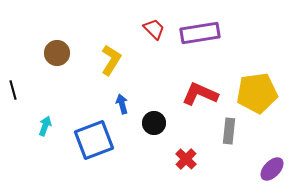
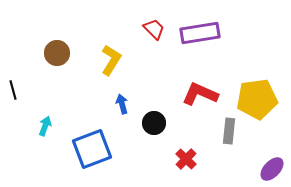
yellow pentagon: moved 6 px down
blue square: moved 2 px left, 9 px down
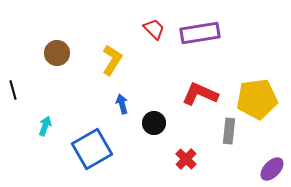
yellow L-shape: moved 1 px right
blue square: rotated 9 degrees counterclockwise
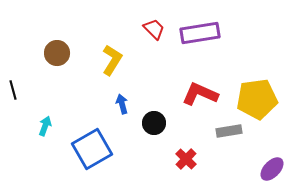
gray rectangle: rotated 75 degrees clockwise
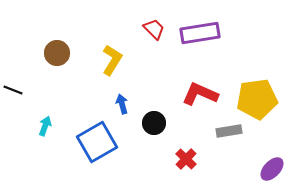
black line: rotated 54 degrees counterclockwise
blue square: moved 5 px right, 7 px up
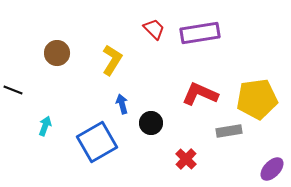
black circle: moved 3 px left
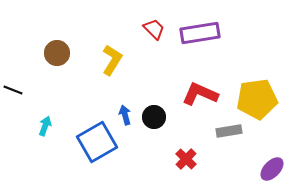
blue arrow: moved 3 px right, 11 px down
black circle: moved 3 px right, 6 px up
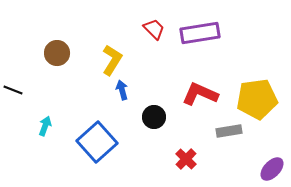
blue arrow: moved 3 px left, 25 px up
blue square: rotated 12 degrees counterclockwise
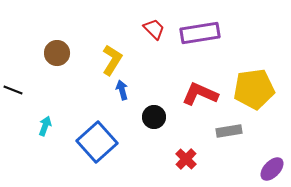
yellow pentagon: moved 3 px left, 10 px up
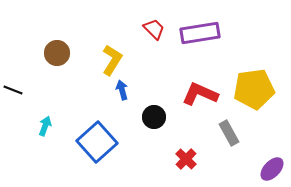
gray rectangle: moved 2 px down; rotated 70 degrees clockwise
